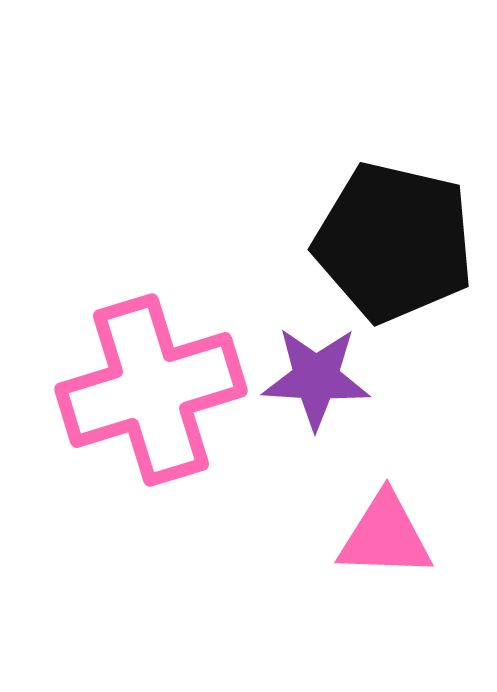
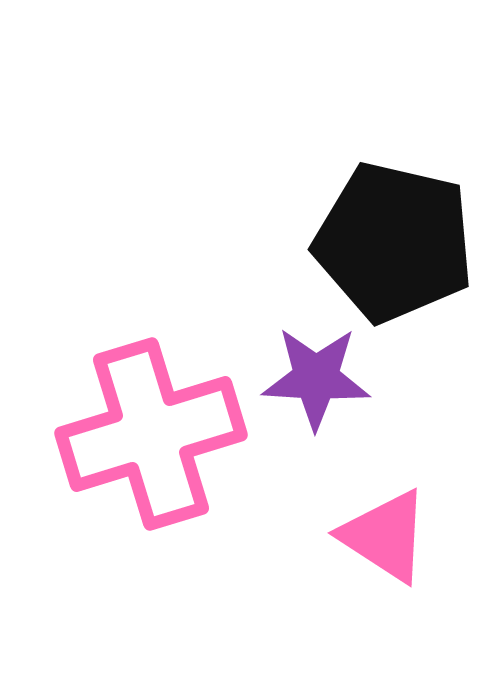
pink cross: moved 44 px down
pink triangle: rotated 31 degrees clockwise
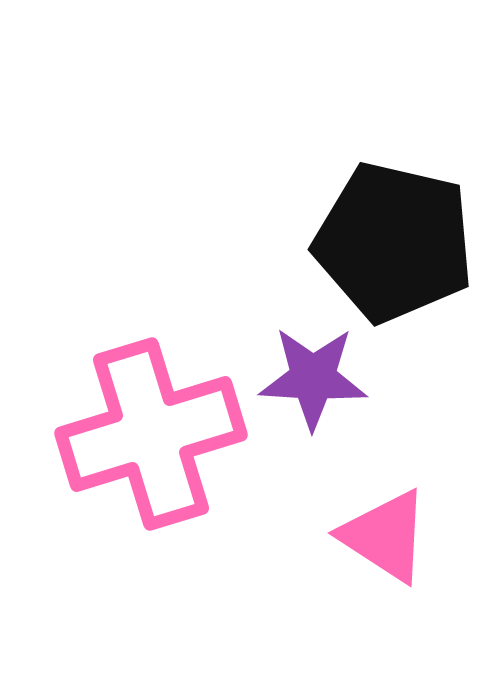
purple star: moved 3 px left
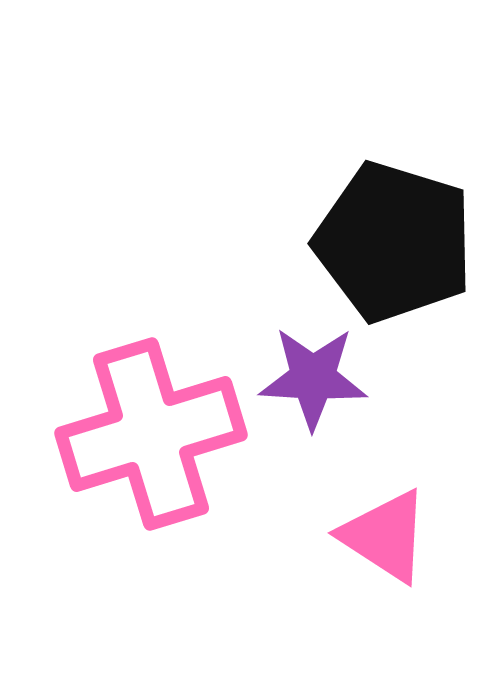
black pentagon: rotated 4 degrees clockwise
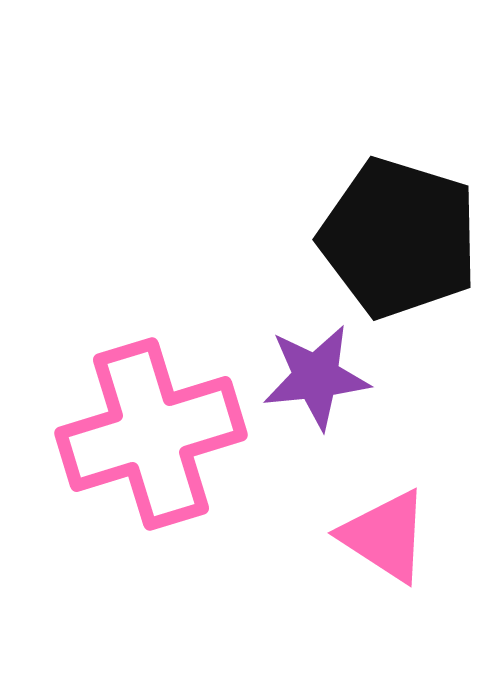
black pentagon: moved 5 px right, 4 px up
purple star: moved 3 px right, 1 px up; rotated 9 degrees counterclockwise
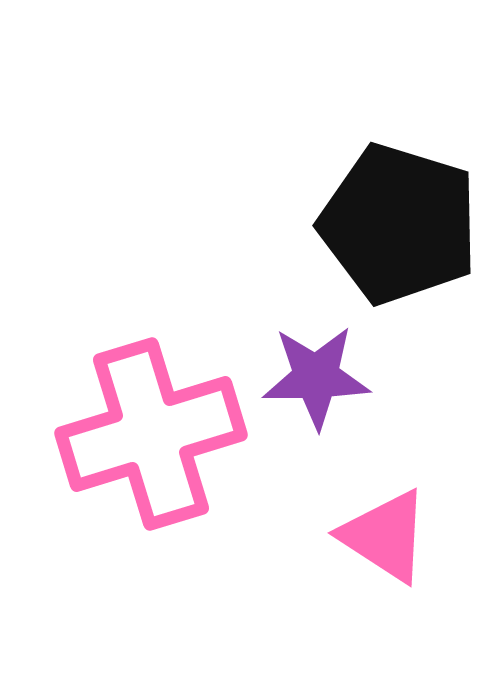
black pentagon: moved 14 px up
purple star: rotated 5 degrees clockwise
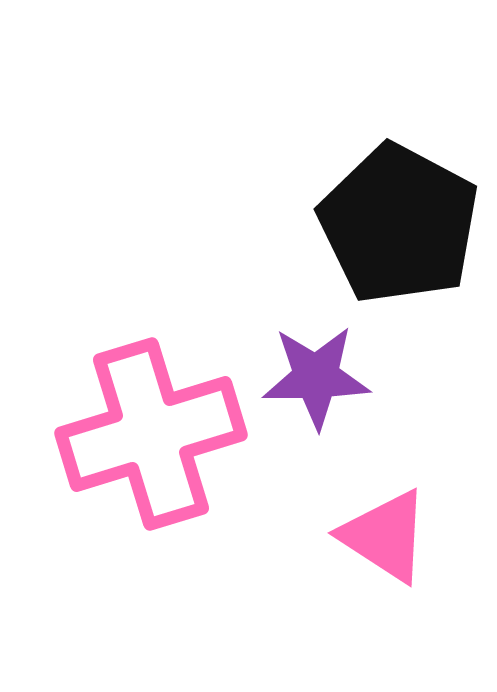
black pentagon: rotated 11 degrees clockwise
